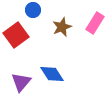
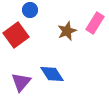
blue circle: moved 3 px left
brown star: moved 5 px right, 4 px down
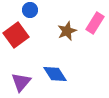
blue diamond: moved 3 px right
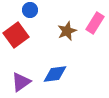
blue diamond: rotated 65 degrees counterclockwise
purple triangle: rotated 15 degrees clockwise
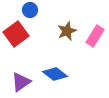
pink rectangle: moved 13 px down
red square: moved 1 px up
blue diamond: rotated 45 degrees clockwise
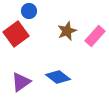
blue circle: moved 1 px left, 1 px down
pink rectangle: rotated 10 degrees clockwise
blue diamond: moved 3 px right, 3 px down
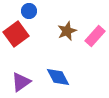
blue diamond: rotated 25 degrees clockwise
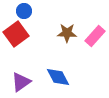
blue circle: moved 5 px left
brown star: moved 2 px down; rotated 24 degrees clockwise
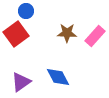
blue circle: moved 2 px right
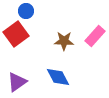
brown star: moved 3 px left, 8 px down
purple triangle: moved 4 px left
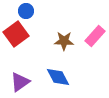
purple triangle: moved 3 px right
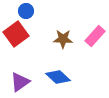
brown star: moved 1 px left, 2 px up
blue diamond: rotated 20 degrees counterclockwise
